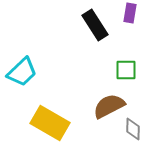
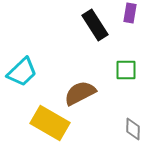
brown semicircle: moved 29 px left, 13 px up
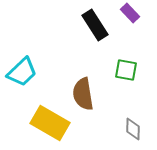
purple rectangle: rotated 54 degrees counterclockwise
green square: rotated 10 degrees clockwise
brown semicircle: moved 3 px right, 1 px down; rotated 72 degrees counterclockwise
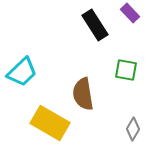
gray diamond: rotated 30 degrees clockwise
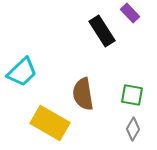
black rectangle: moved 7 px right, 6 px down
green square: moved 6 px right, 25 px down
